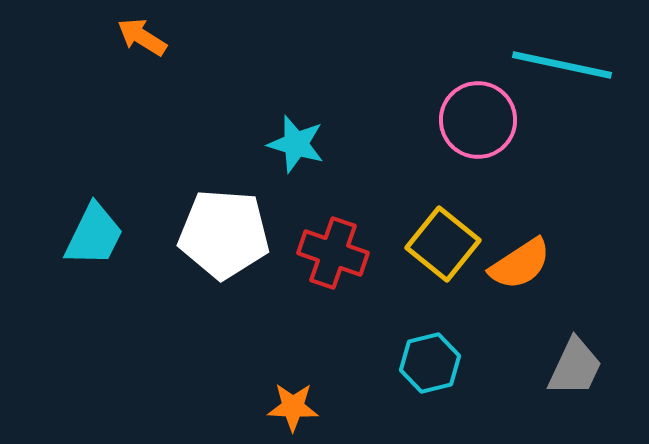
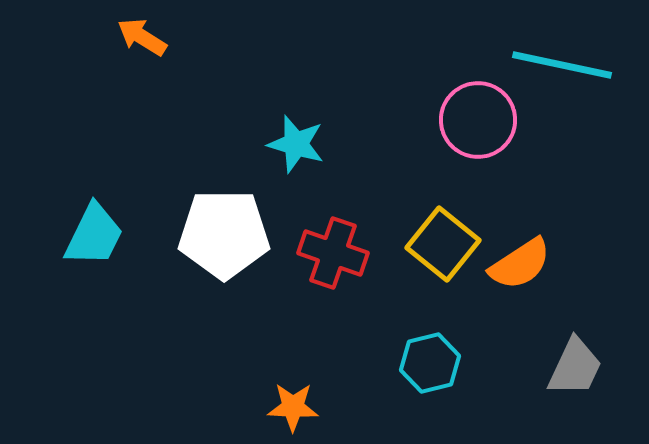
white pentagon: rotated 4 degrees counterclockwise
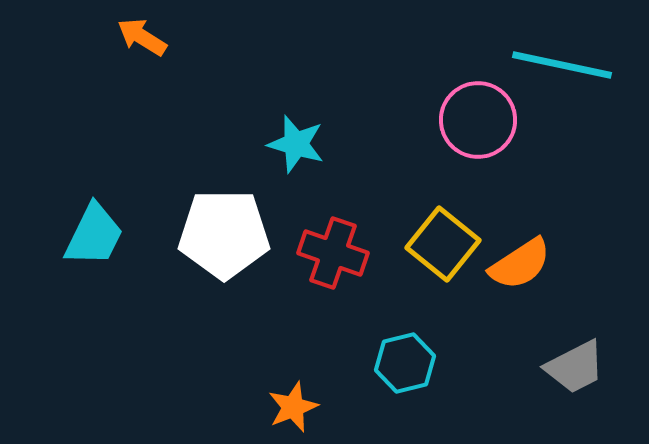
cyan hexagon: moved 25 px left
gray trapezoid: rotated 38 degrees clockwise
orange star: rotated 24 degrees counterclockwise
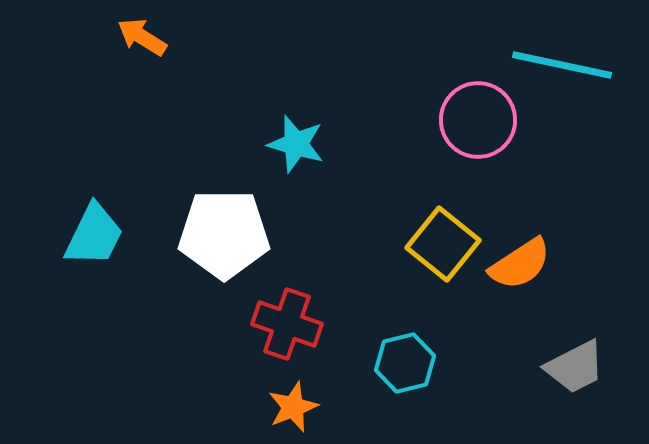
red cross: moved 46 px left, 71 px down
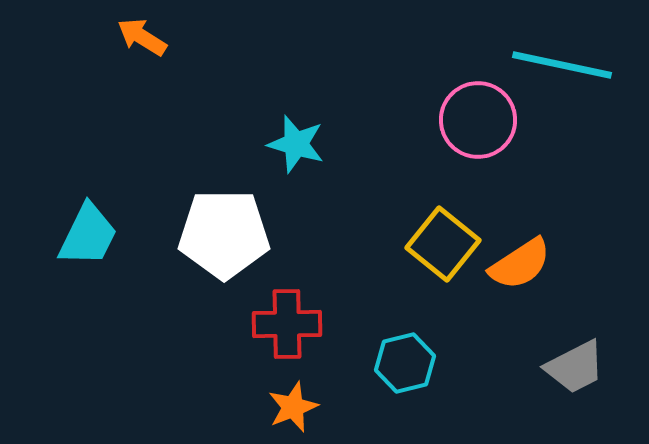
cyan trapezoid: moved 6 px left
red cross: rotated 20 degrees counterclockwise
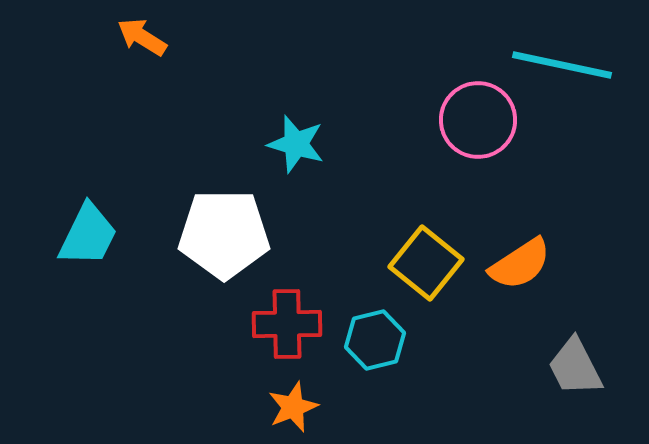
yellow square: moved 17 px left, 19 px down
cyan hexagon: moved 30 px left, 23 px up
gray trapezoid: rotated 90 degrees clockwise
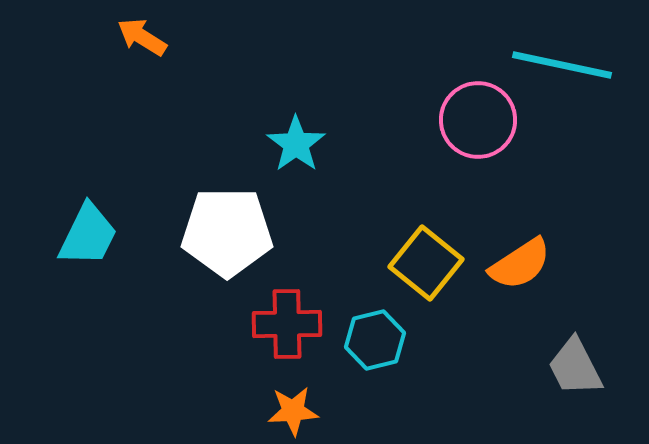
cyan star: rotated 20 degrees clockwise
white pentagon: moved 3 px right, 2 px up
orange star: moved 4 px down; rotated 18 degrees clockwise
